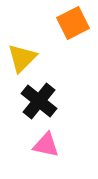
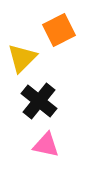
orange square: moved 14 px left, 7 px down
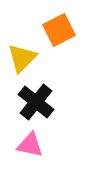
black cross: moved 3 px left, 1 px down
pink triangle: moved 16 px left
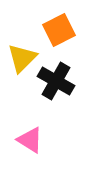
black cross: moved 20 px right, 21 px up; rotated 9 degrees counterclockwise
pink triangle: moved 5 px up; rotated 20 degrees clockwise
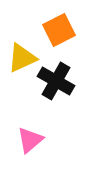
yellow triangle: rotated 20 degrees clockwise
pink triangle: rotated 48 degrees clockwise
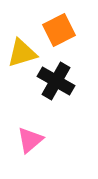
yellow triangle: moved 5 px up; rotated 8 degrees clockwise
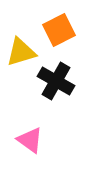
yellow triangle: moved 1 px left, 1 px up
pink triangle: rotated 44 degrees counterclockwise
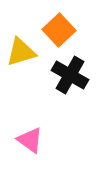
orange square: rotated 16 degrees counterclockwise
black cross: moved 14 px right, 6 px up
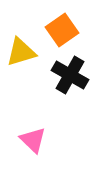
orange square: moved 3 px right; rotated 8 degrees clockwise
pink triangle: moved 3 px right; rotated 8 degrees clockwise
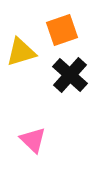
orange square: rotated 16 degrees clockwise
black cross: rotated 12 degrees clockwise
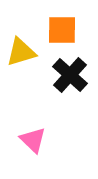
orange square: rotated 20 degrees clockwise
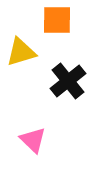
orange square: moved 5 px left, 10 px up
black cross: moved 2 px left, 6 px down; rotated 9 degrees clockwise
